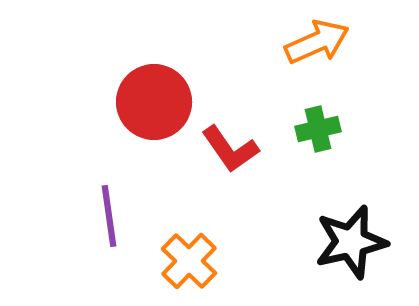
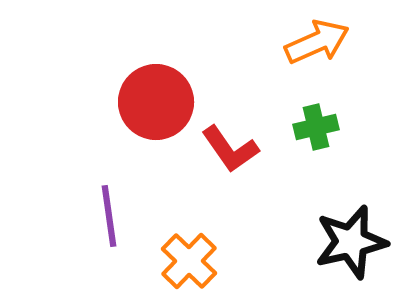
red circle: moved 2 px right
green cross: moved 2 px left, 2 px up
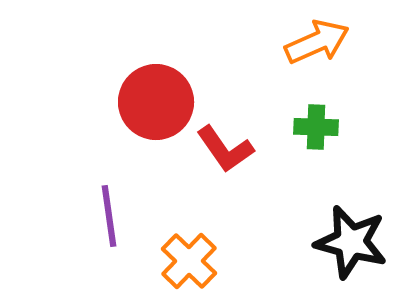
green cross: rotated 15 degrees clockwise
red L-shape: moved 5 px left
black star: rotated 28 degrees clockwise
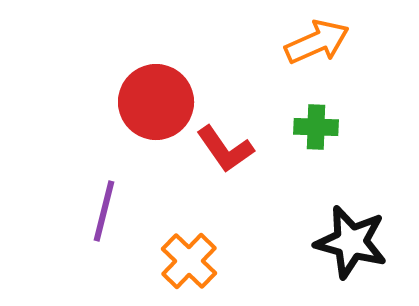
purple line: moved 5 px left, 5 px up; rotated 22 degrees clockwise
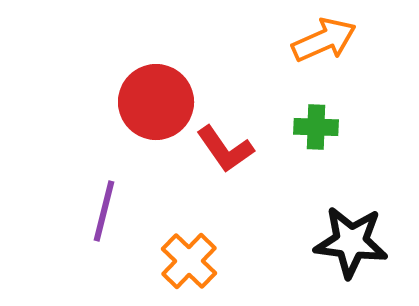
orange arrow: moved 7 px right, 2 px up
black star: rotated 8 degrees counterclockwise
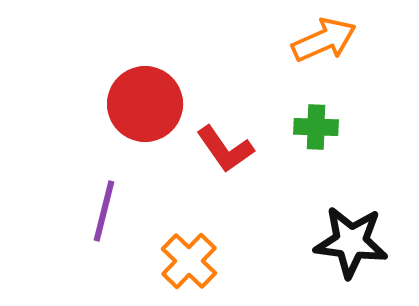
red circle: moved 11 px left, 2 px down
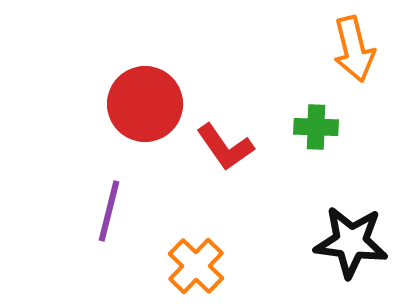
orange arrow: moved 30 px right, 9 px down; rotated 100 degrees clockwise
red L-shape: moved 2 px up
purple line: moved 5 px right
orange cross: moved 7 px right, 5 px down
